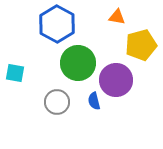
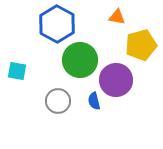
green circle: moved 2 px right, 3 px up
cyan square: moved 2 px right, 2 px up
gray circle: moved 1 px right, 1 px up
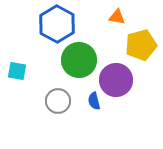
green circle: moved 1 px left
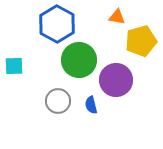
yellow pentagon: moved 4 px up
cyan square: moved 3 px left, 5 px up; rotated 12 degrees counterclockwise
blue semicircle: moved 3 px left, 4 px down
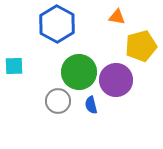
yellow pentagon: moved 5 px down
green circle: moved 12 px down
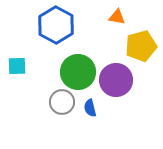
blue hexagon: moved 1 px left, 1 px down
cyan square: moved 3 px right
green circle: moved 1 px left
gray circle: moved 4 px right, 1 px down
blue semicircle: moved 1 px left, 3 px down
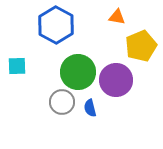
yellow pentagon: rotated 8 degrees counterclockwise
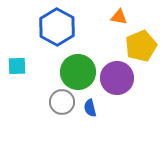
orange triangle: moved 2 px right
blue hexagon: moved 1 px right, 2 px down
purple circle: moved 1 px right, 2 px up
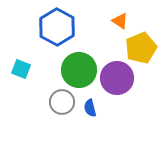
orange triangle: moved 1 px right, 4 px down; rotated 24 degrees clockwise
yellow pentagon: moved 2 px down
cyan square: moved 4 px right, 3 px down; rotated 24 degrees clockwise
green circle: moved 1 px right, 2 px up
